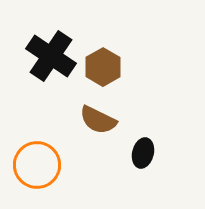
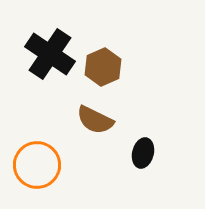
black cross: moved 1 px left, 2 px up
brown hexagon: rotated 6 degrees clockwise
brown semicircle: moved 3 px left
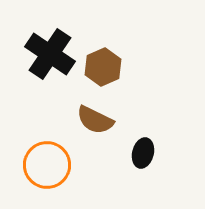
orange circle: moved 10 px right
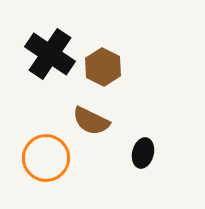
brown hexagon: rotated 9 degrees counterclockwise
brown semicircle: moved 4 px left, 1 px down
orange circle: moved 1 px left, 7 px up
